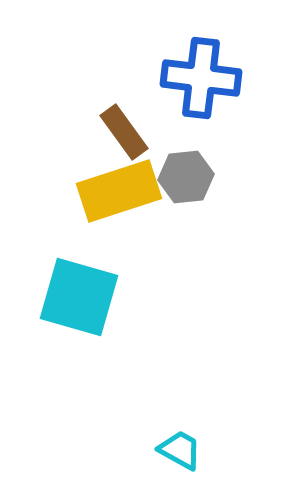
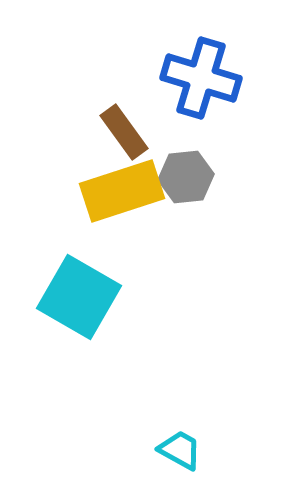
blue cross: rotated 10 degrees clockwise
yellow rectangle: moved 3 px right
cyan square: rotated 14 degrees clockwise
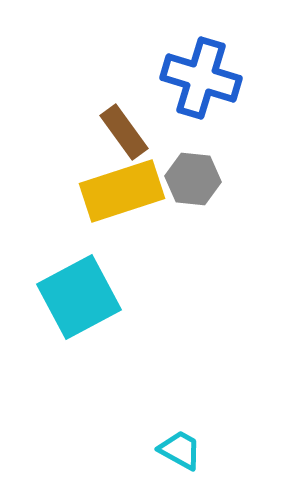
gray hexagon: moved 7 px right, 2 px down; rotated 12 degrees clockwise
cyan square: rotated 32 degrees clockwise
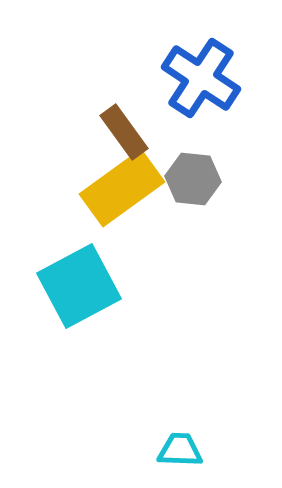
blue cross: rotated 16 degrees clockwise
yellow rectangle: moved 3 px up; rotated 18 degrees counterclockwise
cyan square: moved 11 px up
cyan trapezoid: rotated 27 degrees counterclockwise
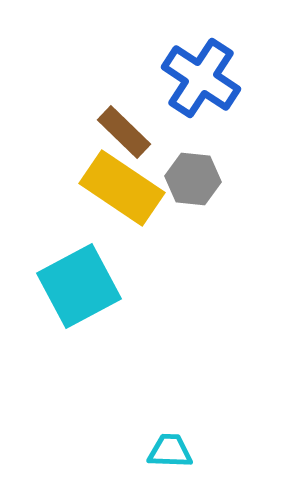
brown rectangle: rotated 10 degrees counterclockwise
yellow rectangle: rotated 70 degrees clockwise
cyan trapezoid: moved 10 px left, 1 px down
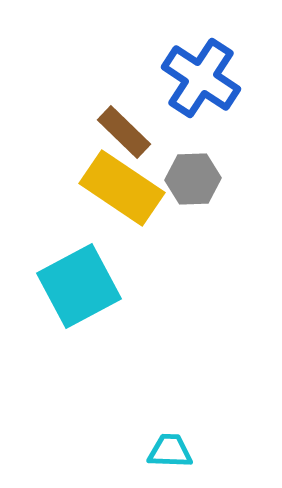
gray hexagon: rotated 8 degrees counterclockwise
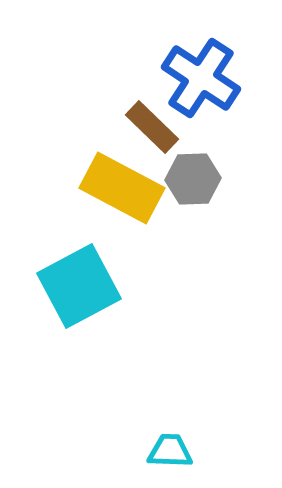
brown rectangle: moved 28 px right, 5 px up
yellow rectangle: rotated 6 degrees counterclockwise
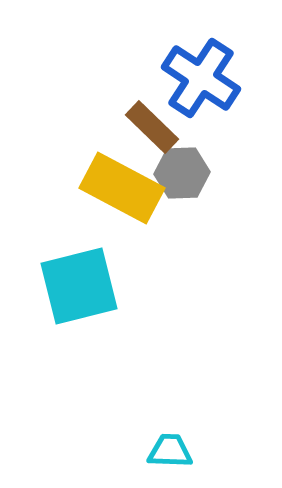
gray hexagon: moved 11 px left, 6 px up
cyan square: rotated 14 degrees clockwise
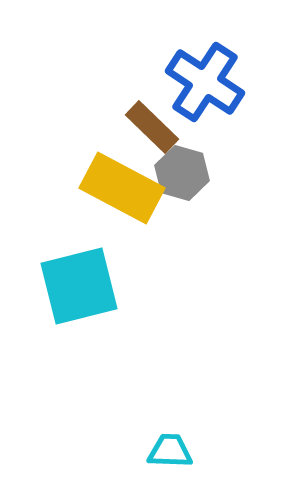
blue cross: moved 4 px right, 4 px down
gray hexagon: rotated 18 degrees clockwise
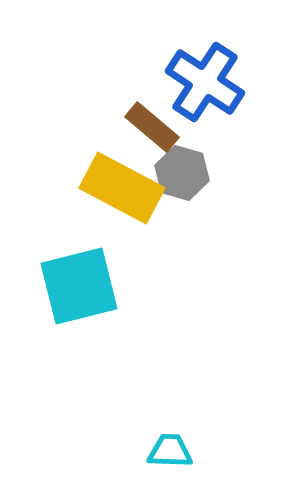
brown rectangle: rotated 4 degrees counterclockwise
